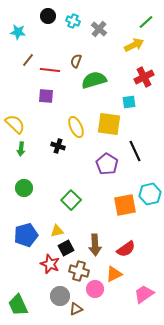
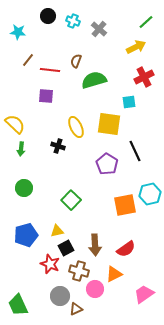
yellow arrow: moved 2 px right, 2 px down
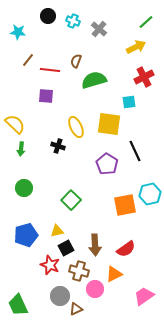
red star: moved 1 px down
pink trapezoid: moved 2 px down
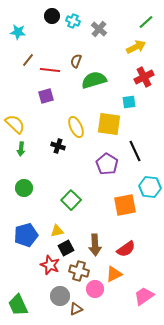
black circle: moved 4 px right
purple square: rotated 21 degrees counterclockwise
cyan hexagon: moved 7 px up; rotated 20 degrees clockwise
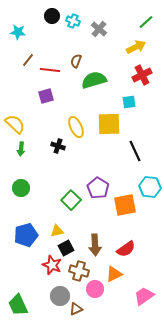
red cross: moved 2 px left, 2 px up
yellow square: rotated 10 degrees counterclockwise
purple pentagon: moved 9 px left, 24 px down
green circle: moved 3 px left
red star: moved 2 px right
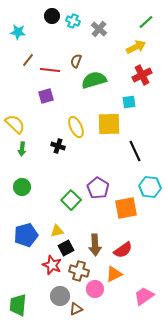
green arrow: moved 1 px right
green circle: moved 1 px right, 1 px up
orange square: moved 1 px right, 3 px down
red semicircle: moved 3 px left, 1 px down
green trapezoid: rotated 30 degrees clockwise
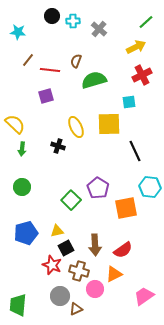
cyan cross: rotated 24 degrees counterclockwise
blue pentagon: moved 2 px up
